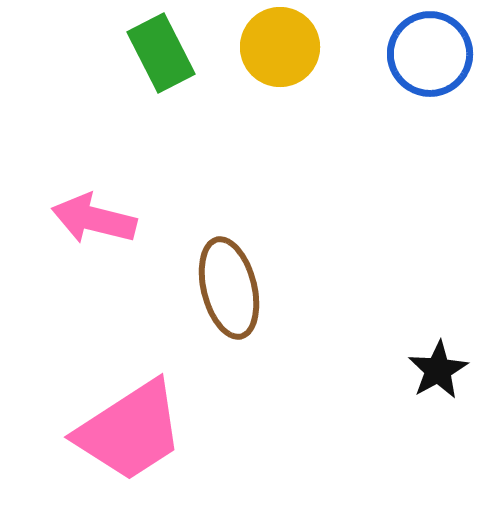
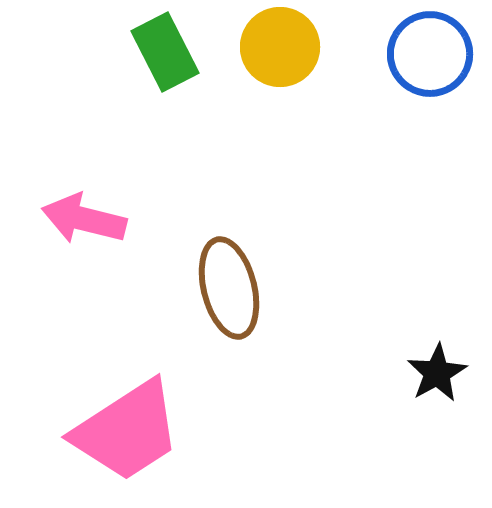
green rectangle: moved 4 px right, 1 px up
pink arrow: moved 10 px left
black star: moved 1 px left, 3 px down
pink trapezoid: moved 3 px left
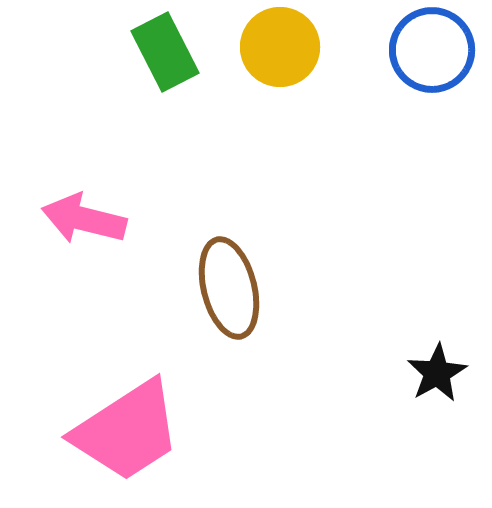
blue circle: moved 2 px right, 4 px up
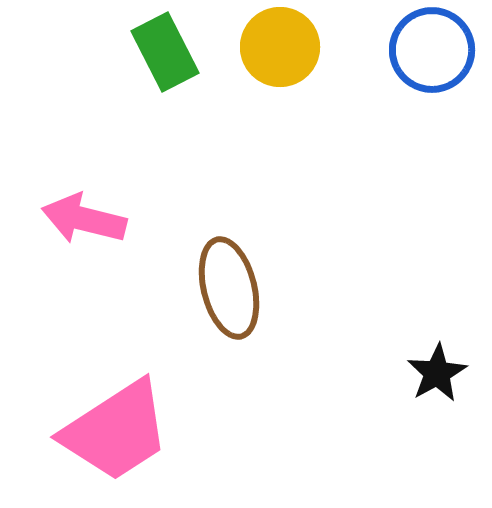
pink trapezoid: moved 11 px left
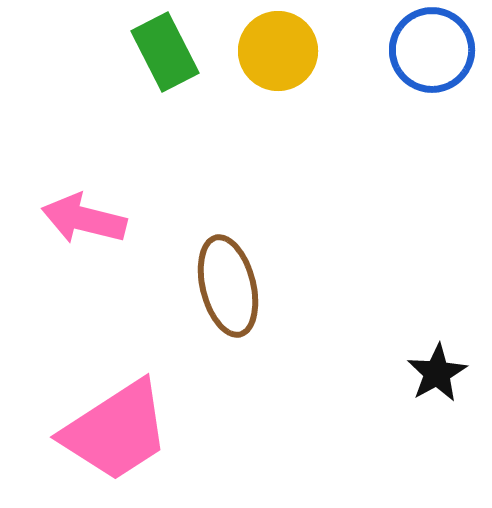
yellow circle: moved 2 px left, 4 px down
brown ellipse: moved 1 px left, 2 px up
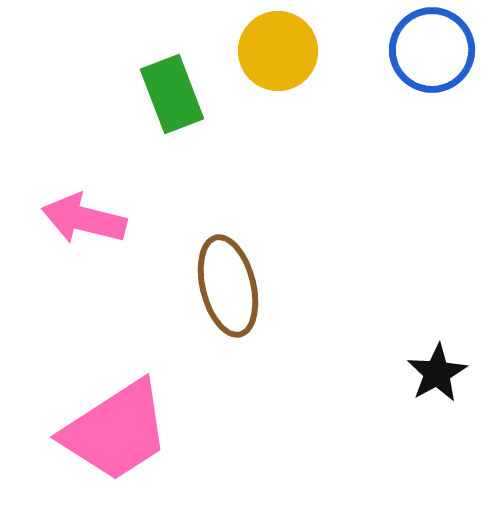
green rectangle: moved 7 px right, 42 px down; rotated 6 degrees clockwise
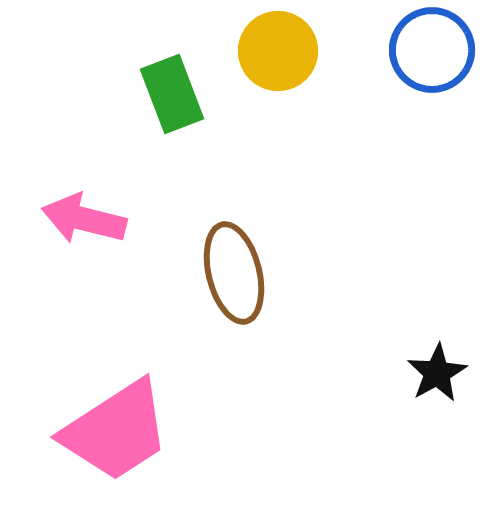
brown ellipse: moved 6 px right, 13 px up
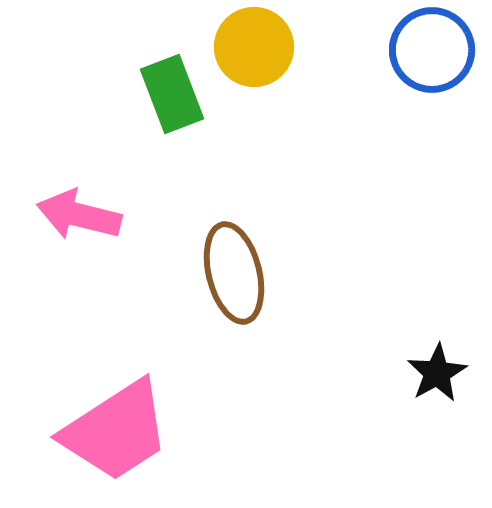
yellow circle: moved 24 px left, 4 px up
pink arrow: moved 5 px left, 4 px up
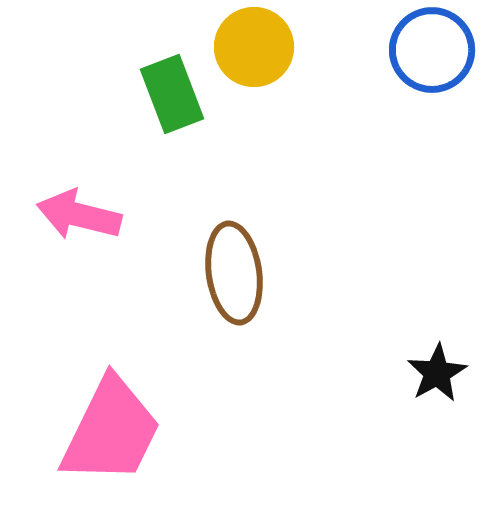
brown ellipse: rotated 6 degrees clockwise
pink trapezoid: moved 5 px left; rotated 31 degrees counterclockwise
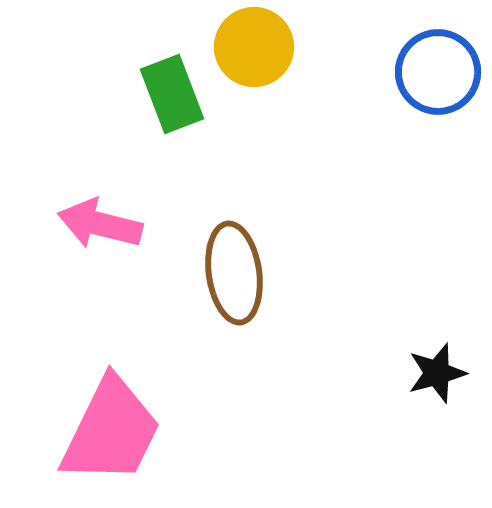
blue circle: moved 6 px right, 22 px down
pink arrow: moved 21 px right, 9 px down
black star: rotated 14 degrees clockwise
